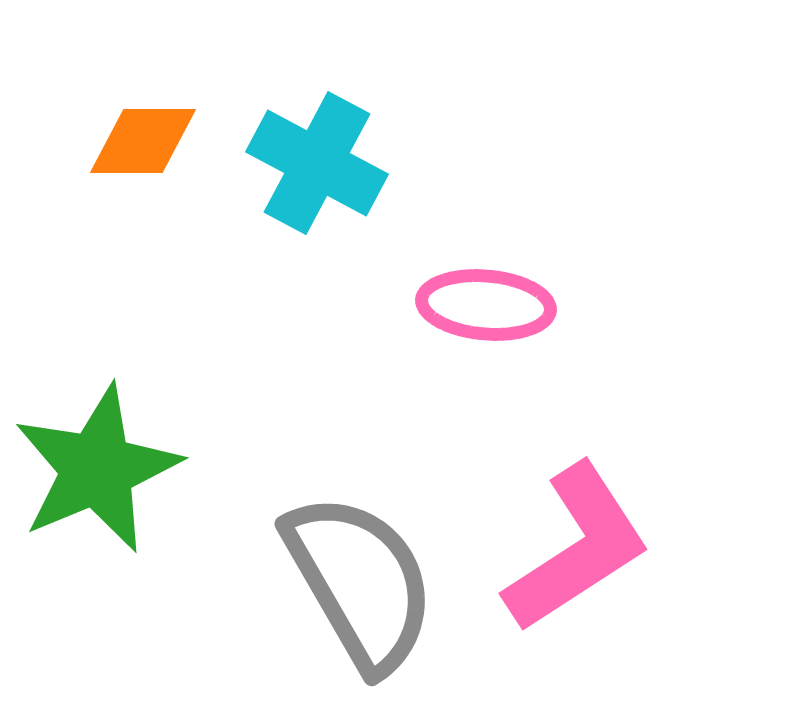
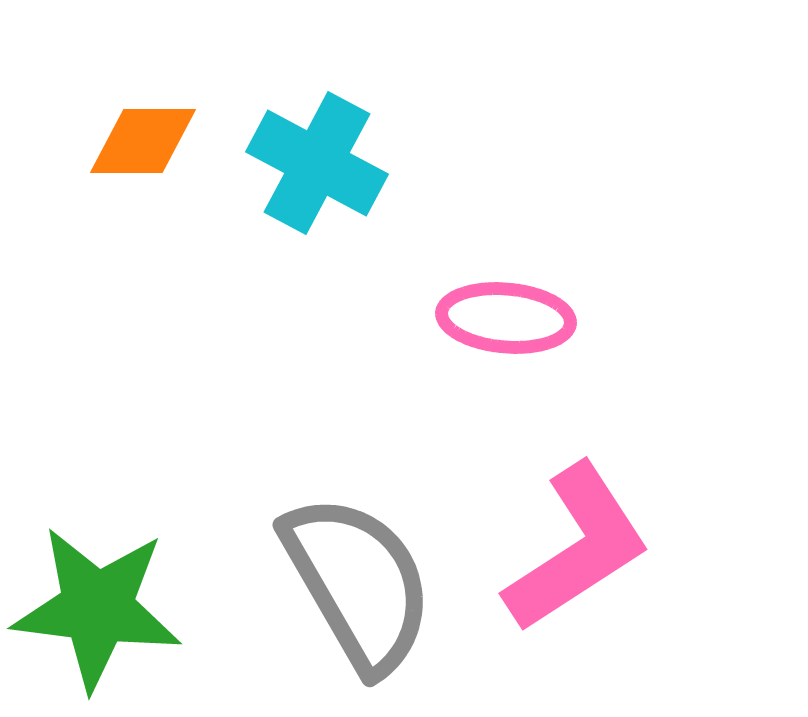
pink ellipse: moved 20 px right, 13 px down
green star: moved 139 px down; rotated 30 degrees clockwise
gray semicircle: moved 2 px left, 1 px down
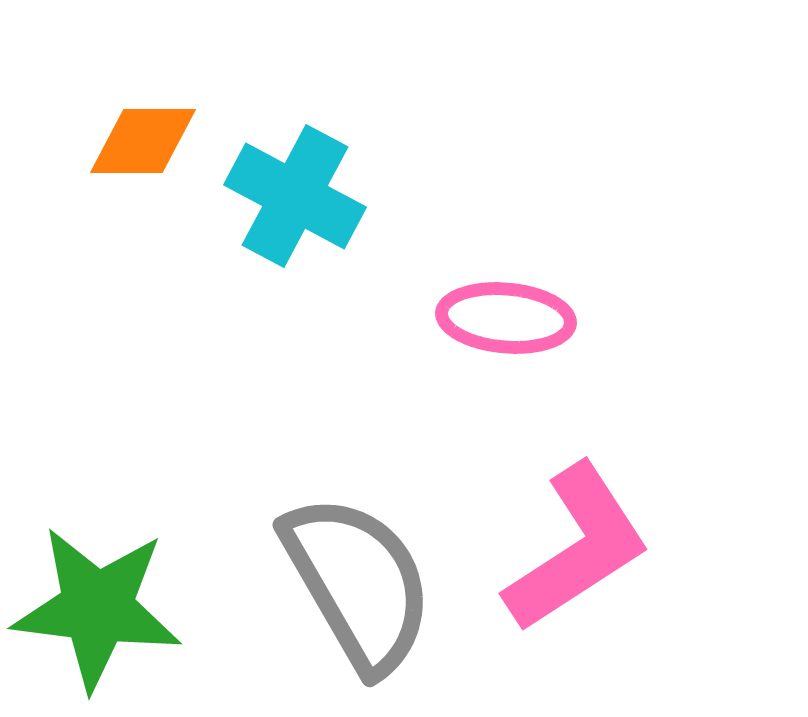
cyan cross: moved 22 px left, 33 px down
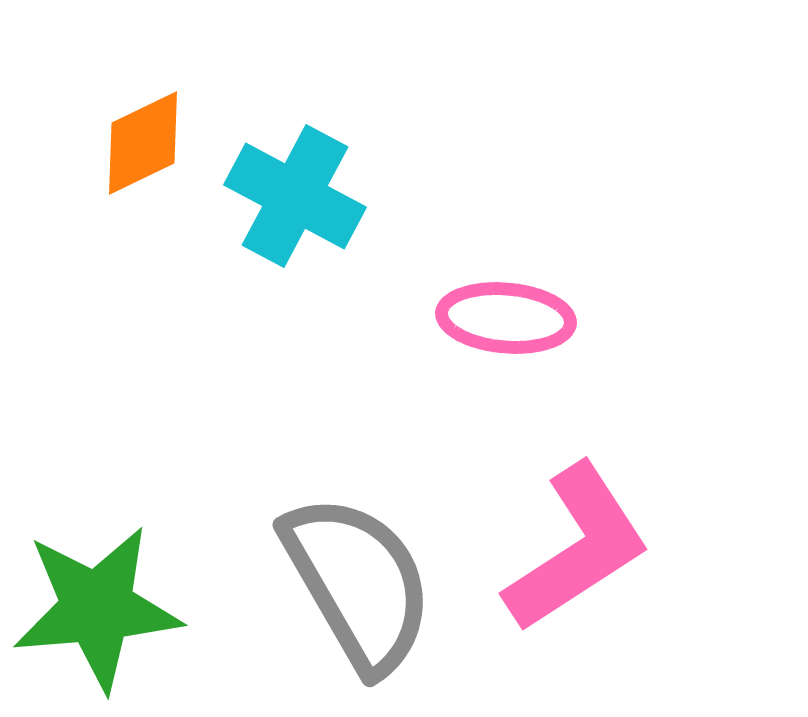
orange diamond: moved 2 px down; rotated 26 degrees counterclockwise
green star: rotated 12 degrees counterclockwise
